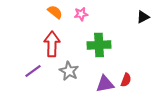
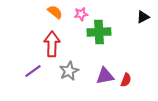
green cross: moved 13 px up
gray star: rotated 18 degrees clockwise
purple triangle: moved 8 px up
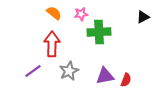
orange semicircle: moved 1 px left, 1 px down
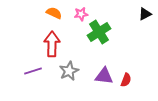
orange semicircle: rotated 14 degrees counterclockwise
black triangle: moved 2 px right, 3 px up
green cross: rotated 30 degrees counterclockwise
purple line: rotated 18 degrees clockwise
purple triangle: moved 1 px left; rotated 18 degrees clockwise
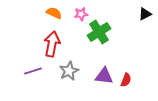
red arrow: rotated 10 degrees clockwise
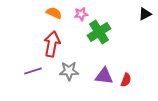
gray star: rotated 24 degrees clockwise
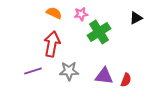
black triangle: moved 9 px left, 4 px down
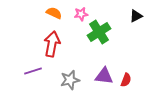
black triangle: moved 2 px up
gray star: moved 1 px right, 9 px down; rotated 12 degrees counterclockwise
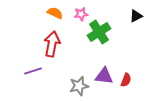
orange semicircle: moved 1 px right
gray star: moved 9 px right, 6 px down
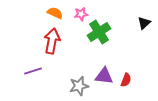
black triangle: moved 8 px right, 7 px down; rotated 16 degrees counterclockwise
red arrow: moved 3 px up
